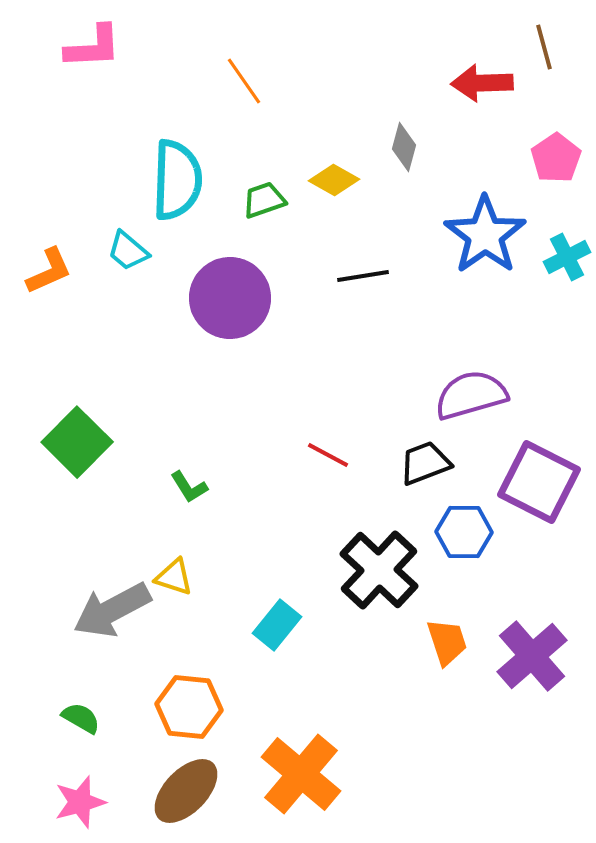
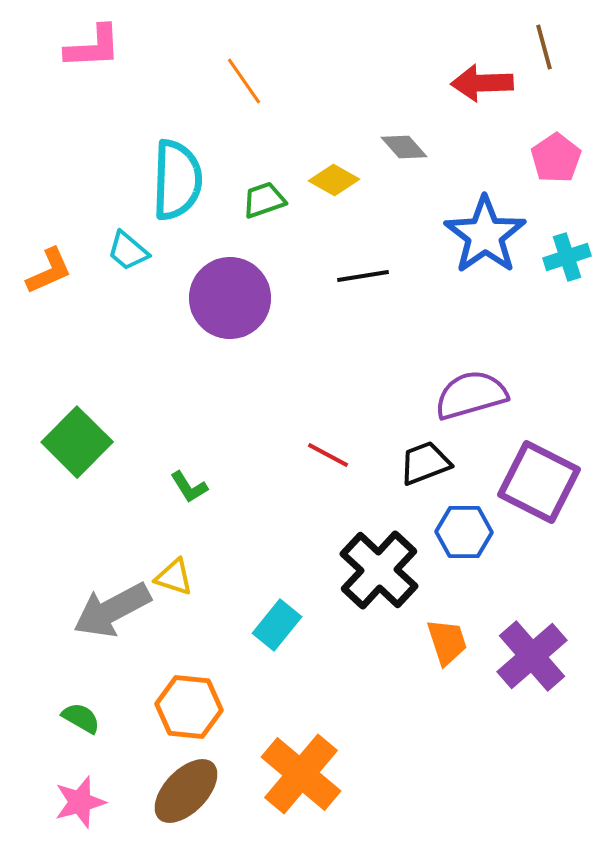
gray diamond: rotated 57 degrees counterclockwise
cyan cross: rotated 9 degrees clockwise
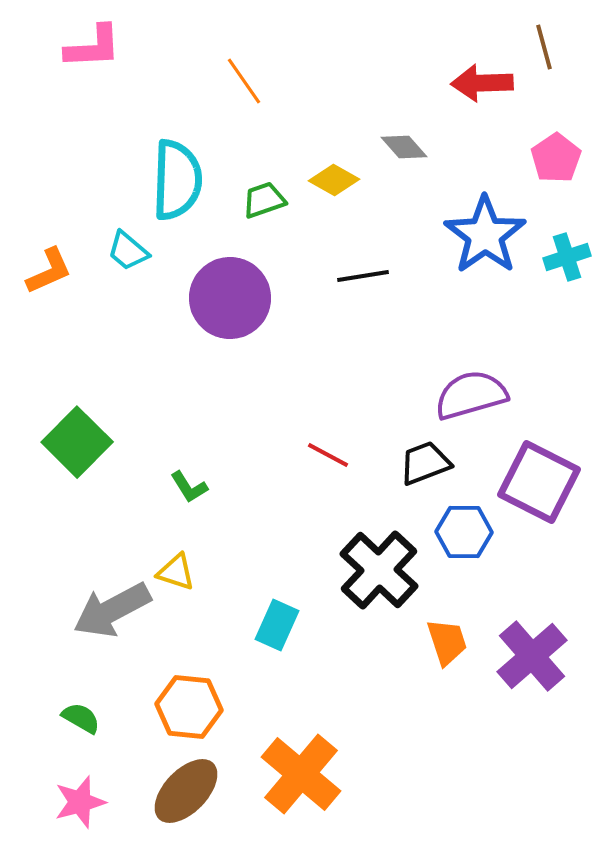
yellow triangle: moved 2 px right, 5 px up
cyan rectangle: rotated 15 degrees counterclockwise
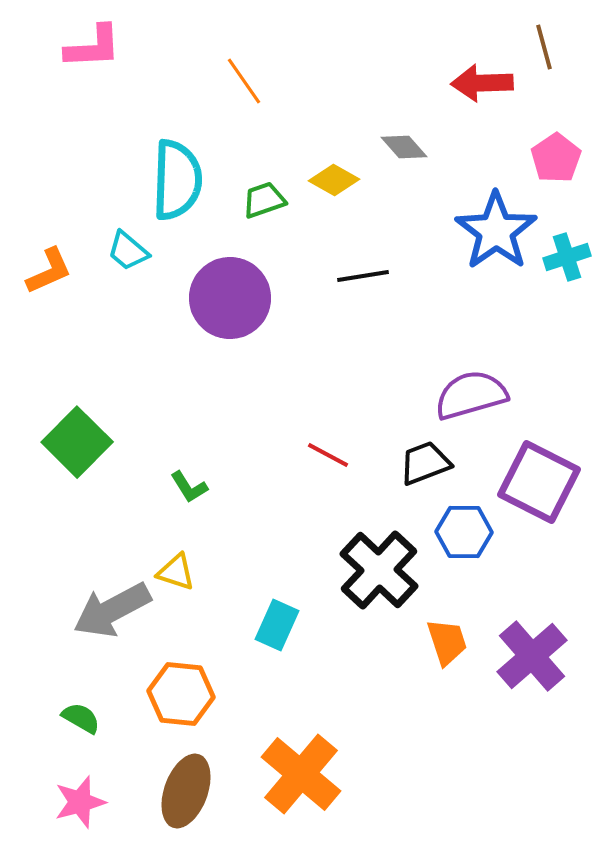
blue star: moved 11 px right, 4 px up
orange hexagon: moved 8 px left, 13 px up
brown ellipse: rotated 24 degrees counterclockwise
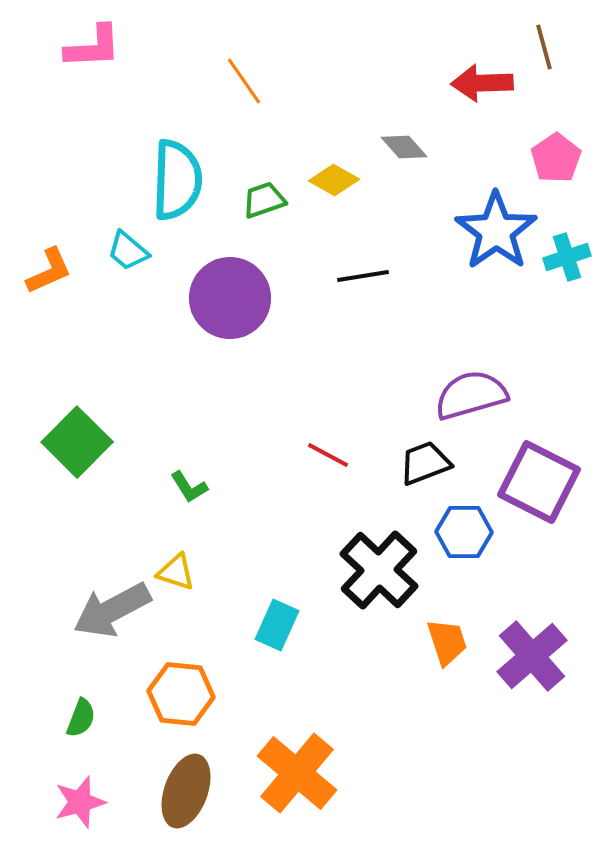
green semicircle: rotated 81 degrees clockwise
orange cross: moved 4 px left, 1 px up
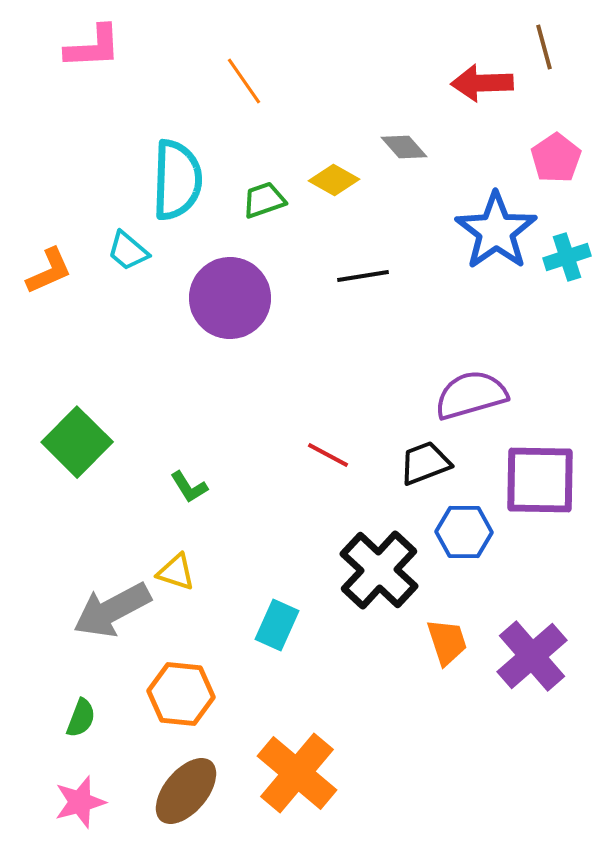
purple square: moved 1 px right, 2 px up; rotated 26 degrees counterclockwise
brown ellipse: rotated 20 degrees clockwise
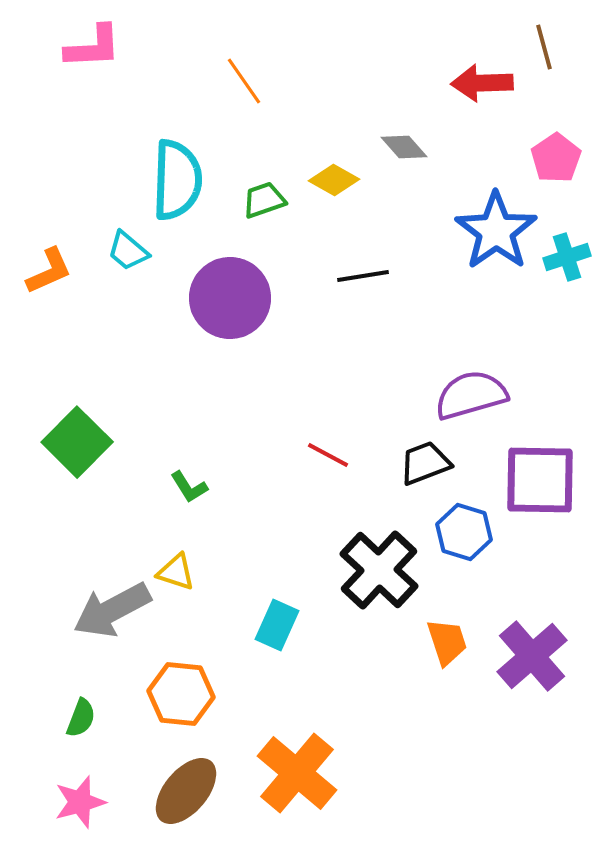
blue hexagon: rotated 16 degrees clockwise
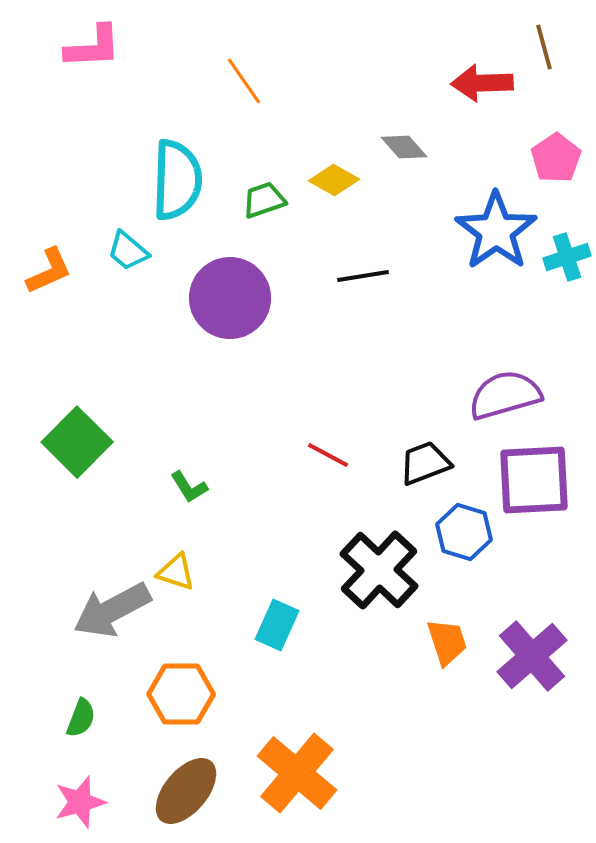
purple semicircle: moved 34 px right
purple square: moved 6 px left; rotated 4 degrees counterclockwise
orange hexagon: rotated 6 degrees counterclockwise
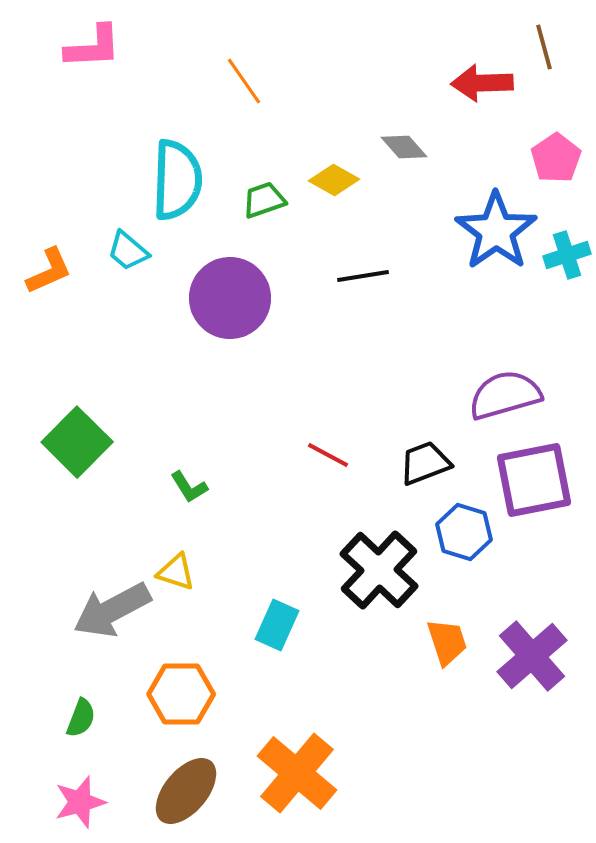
cyan cross: moved 2 px up
purple square: rotated 8 degrees counterclockwise
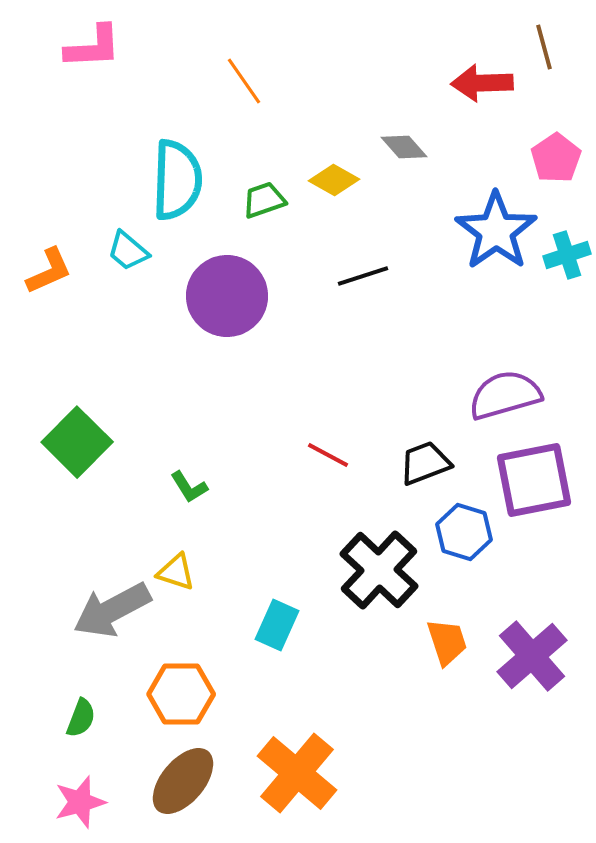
black line: rotated 9 degrees counterclockwise
purple circle: moved 3 px left, 2 px up
brown ellipse: moved 3 px left, 10 px up
